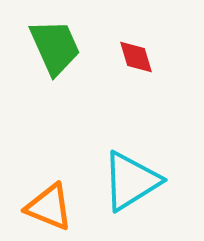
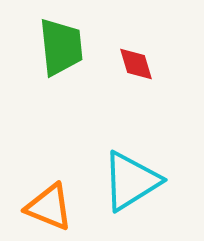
green trapezoid: moved 6 px right; rotated 18 degrees clockwise
red diamond: moved 7 px down
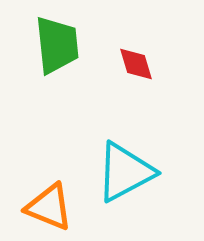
green trapezoid: moved 4 px left, 2 px up
cyan triangle: moved 6 px left, 9 px up; rotated 4 degrees clockwise
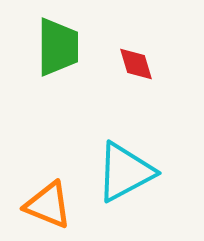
green trapezoid: moved 1 px right, 2 px down; rotated 6 degrees clockwise
orange triangle: moved 1 px left, 2 px up
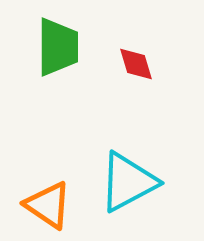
cyan triangle: moved 3 px right, 10 px down
orange triangle: rotated 12 degrees clockwise
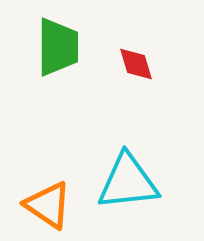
cyan triangle: rotated 22 degrees clockwise
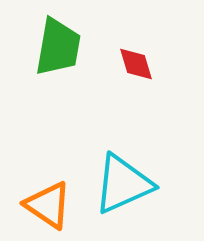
green trapezoid: rotated 10 degrees clockwise
cyan triangle: moved 5 px left, 2 px down; rotated 18 degrees counterclockwise
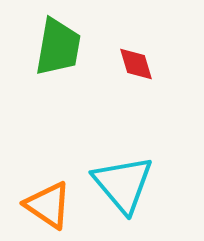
cyan triangle: rotated 46 degrees counterclockwise
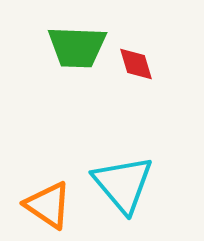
green trapezoid: moved 19 px right; rotated 82 degrees clockwise
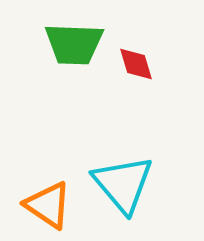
green trapezoid: moved 3 px left, 3 px up
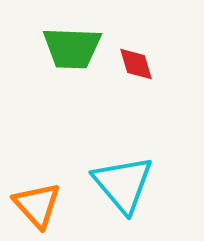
green trapezoid: moved 2 px left, 4 px down
orange triangle: moved 11 px left; rotated 14 degrees clockwise
